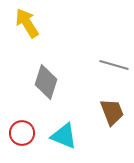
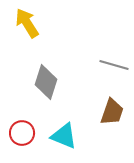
brown trapezoid: rotated 40 degrees clockwise
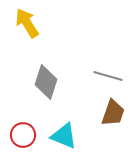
gray line: moved 6 px left, 11 px down
brown trapezoid: moved 1 px right, 1 px down
red circle: moved 1 px right, 2 px down
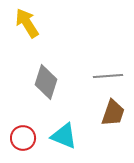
gray line: rotated 20 degrees counterclockwise
red circle: moved 3 px down
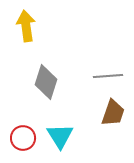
yellow arrow: moved 1 px left, 3 px down; rotated 24 degrees clockwise
cyan triangle: moved 4 px left; rotated 36 degrees clockwise
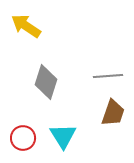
yellow arrow: rotated 48 degrees counterclockwise
cyan triangle: moved 3 px right
